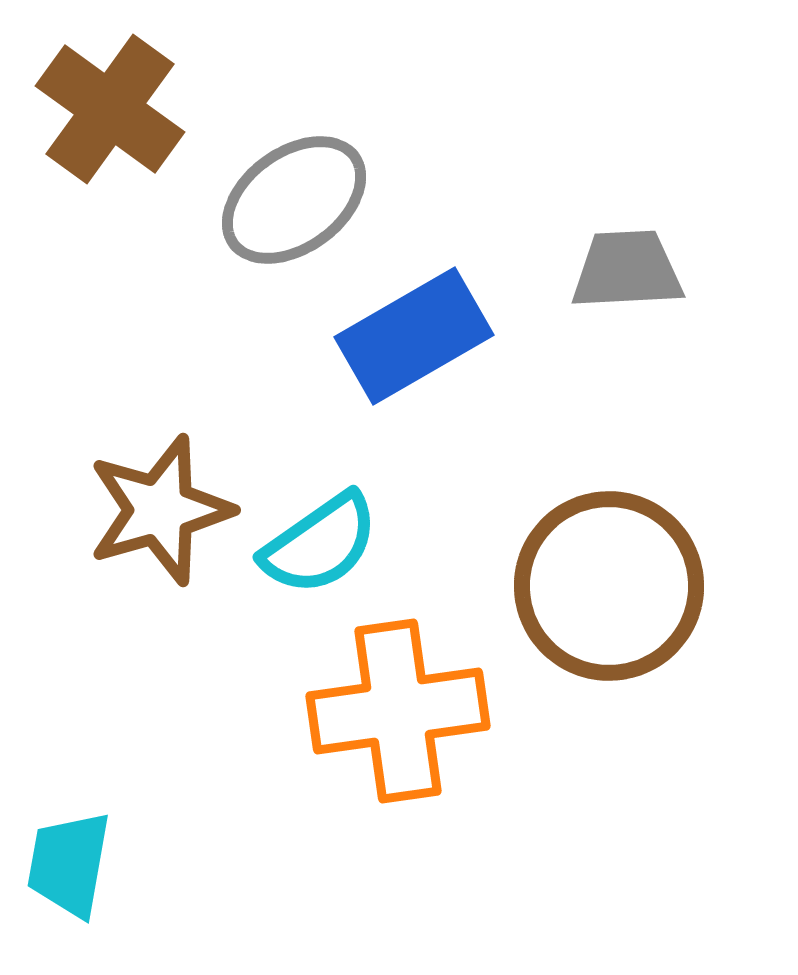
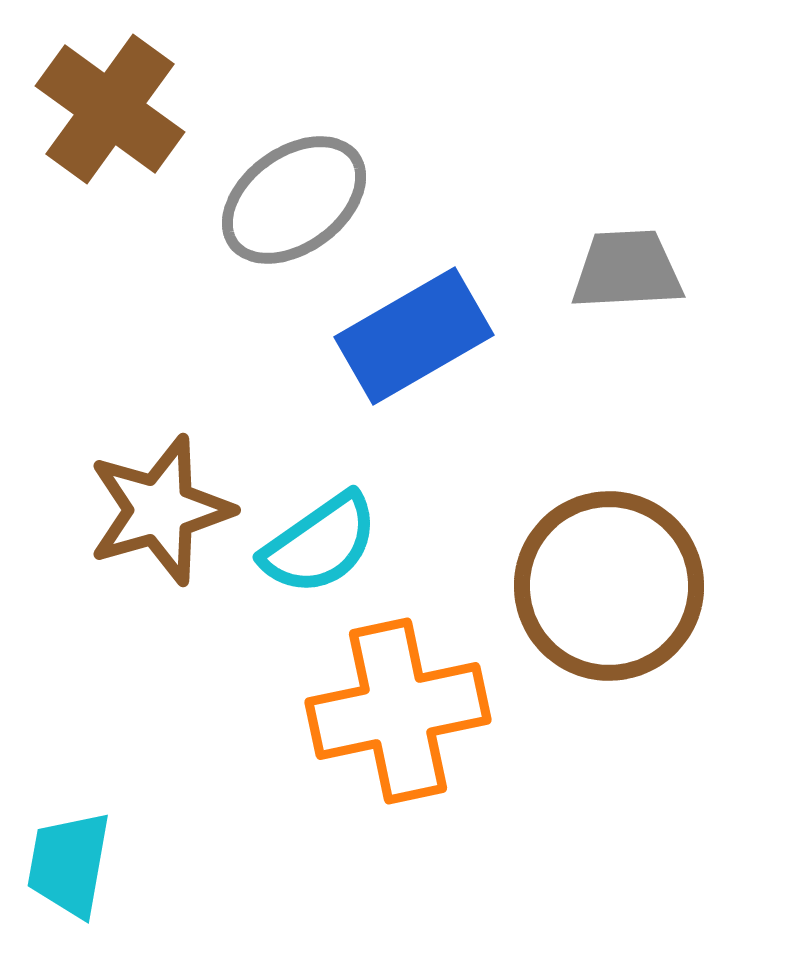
orange cross: rotated 4 degrees counterclockwise
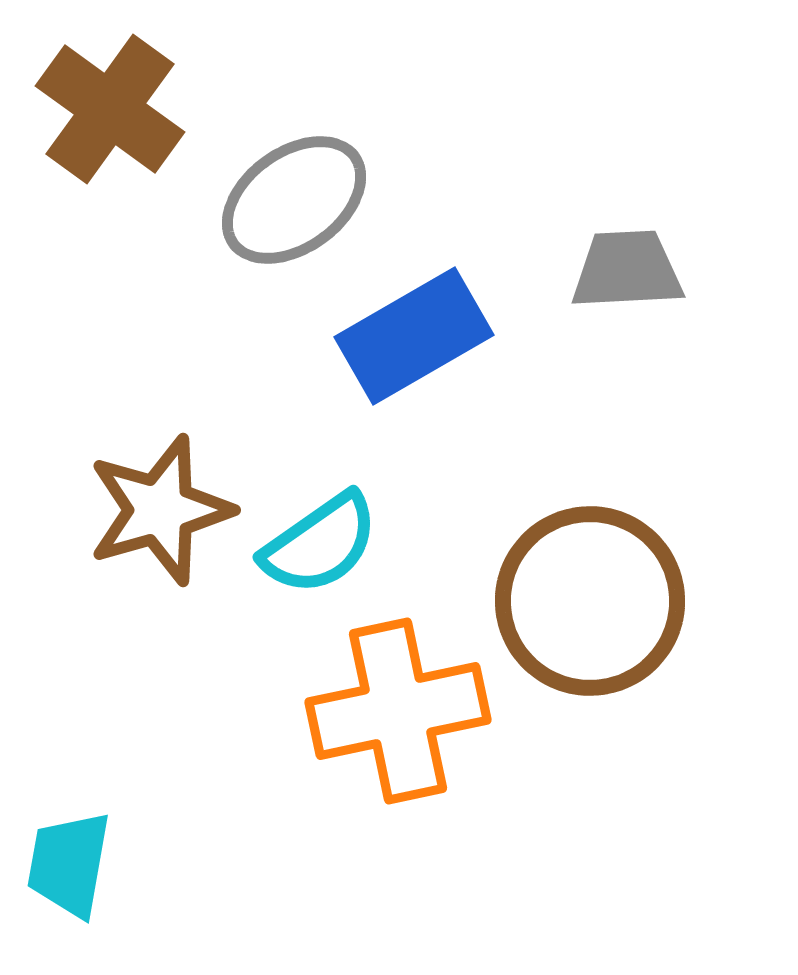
brown circle: moved 19 px left, 15 px down
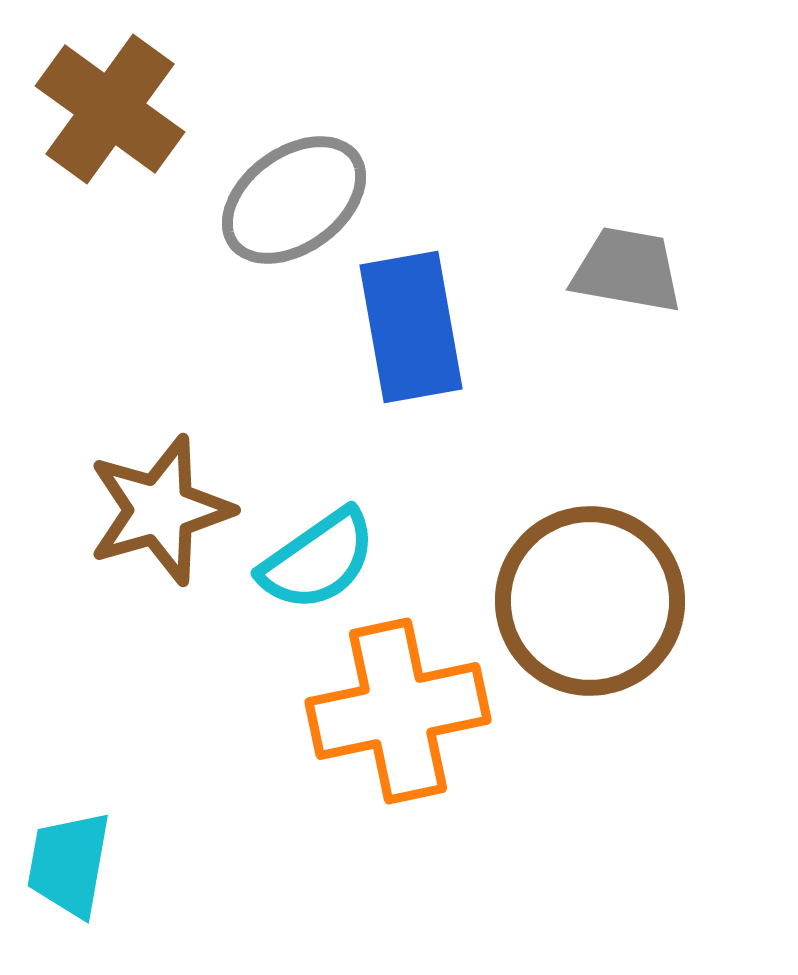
gray trapezoid: rotated 13 degrees clockwise
blue rectangle: moved 3 px left, 9 px up; rotated 70 degrees counterclockwise
cyan semicircle: moved 2 px left, 16 px down
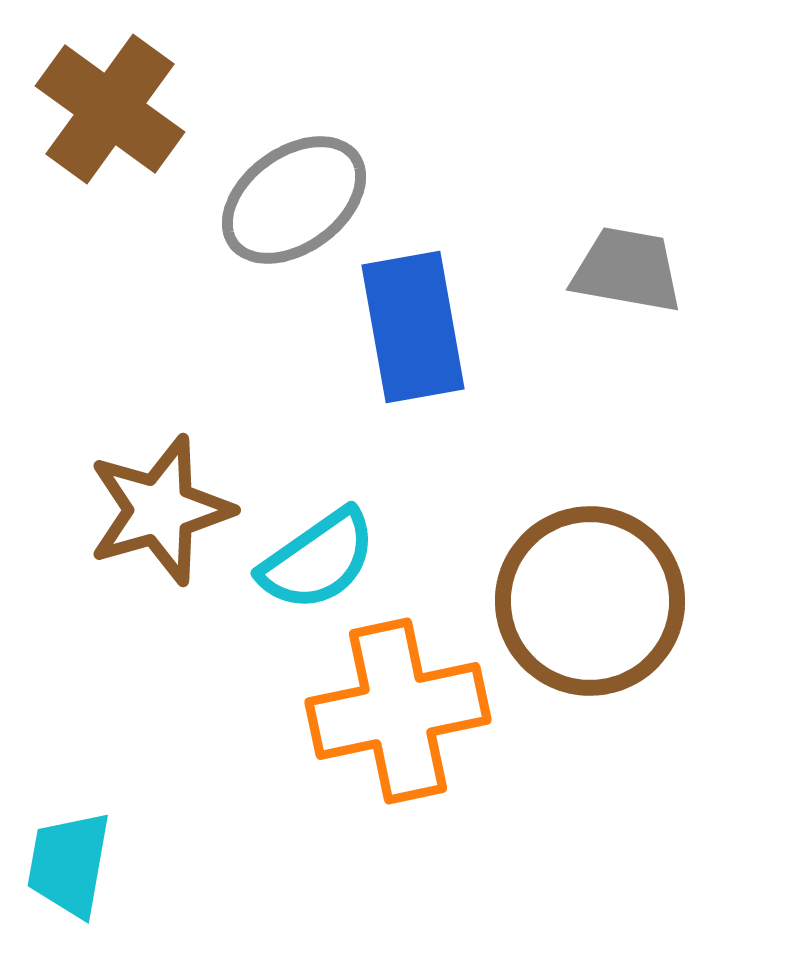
blue rectangle: moved 2 px right
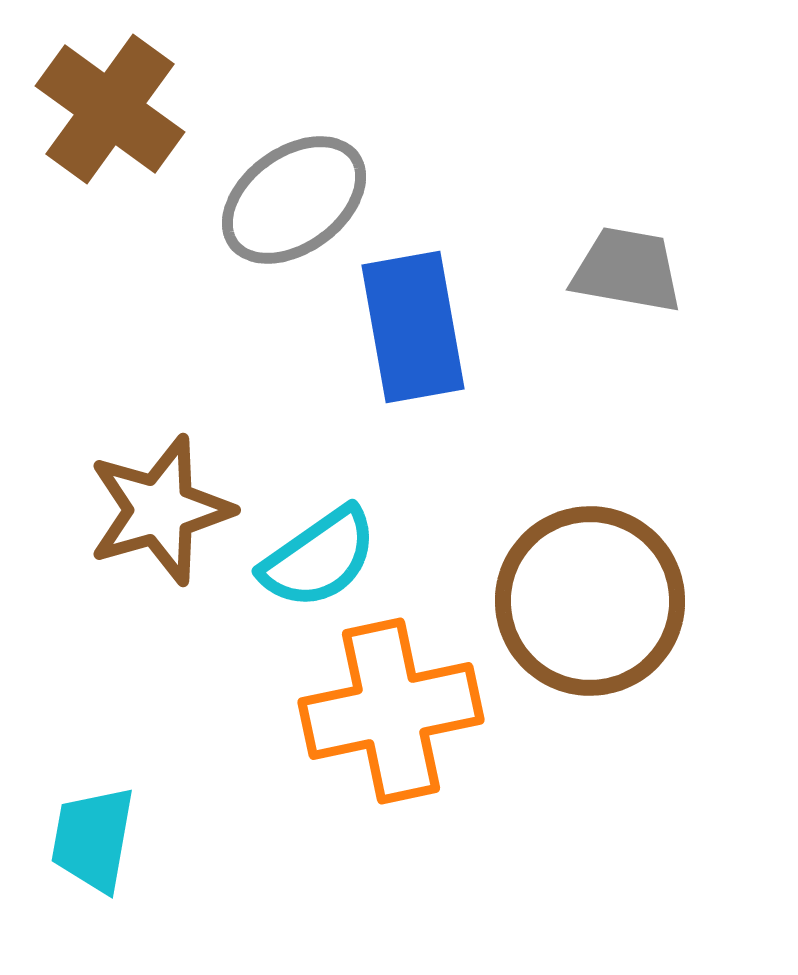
cyan semicircle: moved 1 px right, 2 px up
orange cross: moved 7 px left
cyan trapezoid: moved 24 px right, 25 px up
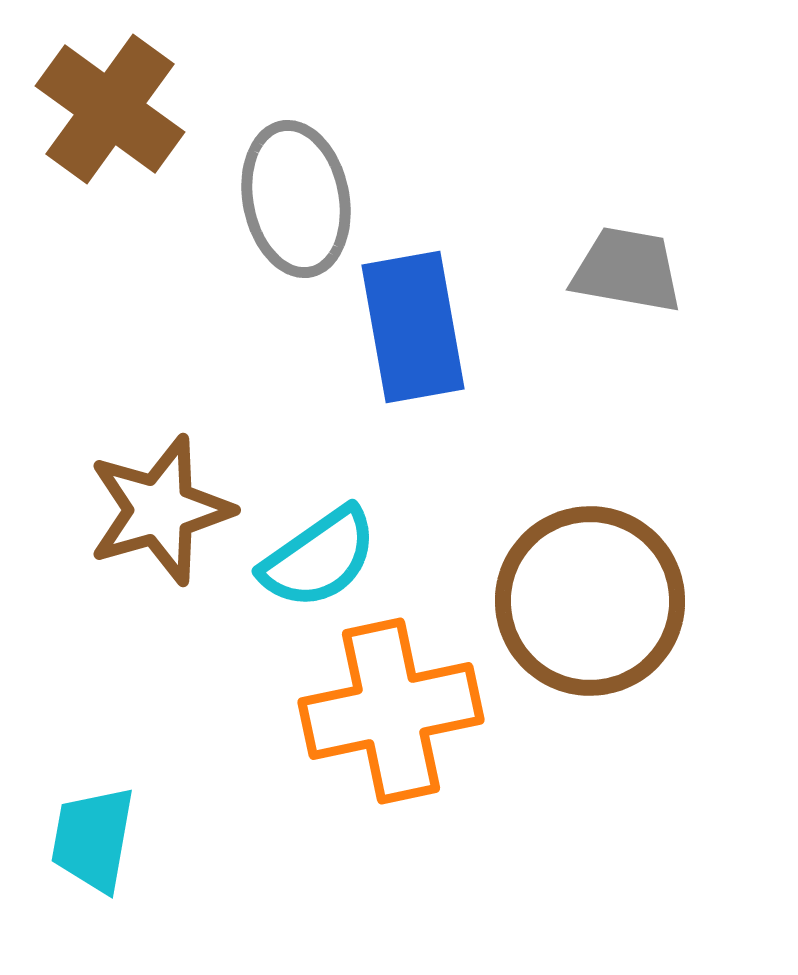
gray ellipse: moved 2 px right, 1 px up; rotated 65 degrees counterclockwise
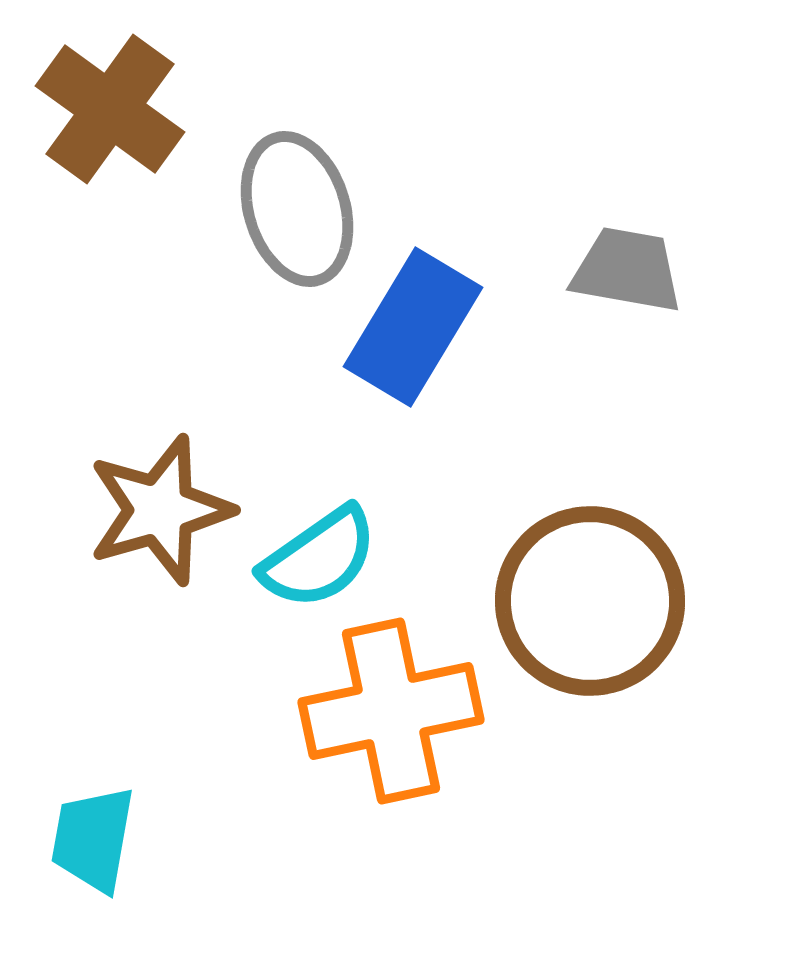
gray ellipse: moved 1 px right, 10 px down; rotated 6 degrees counterclockwise
blue rectangle: rotated 41 degrees clockwise
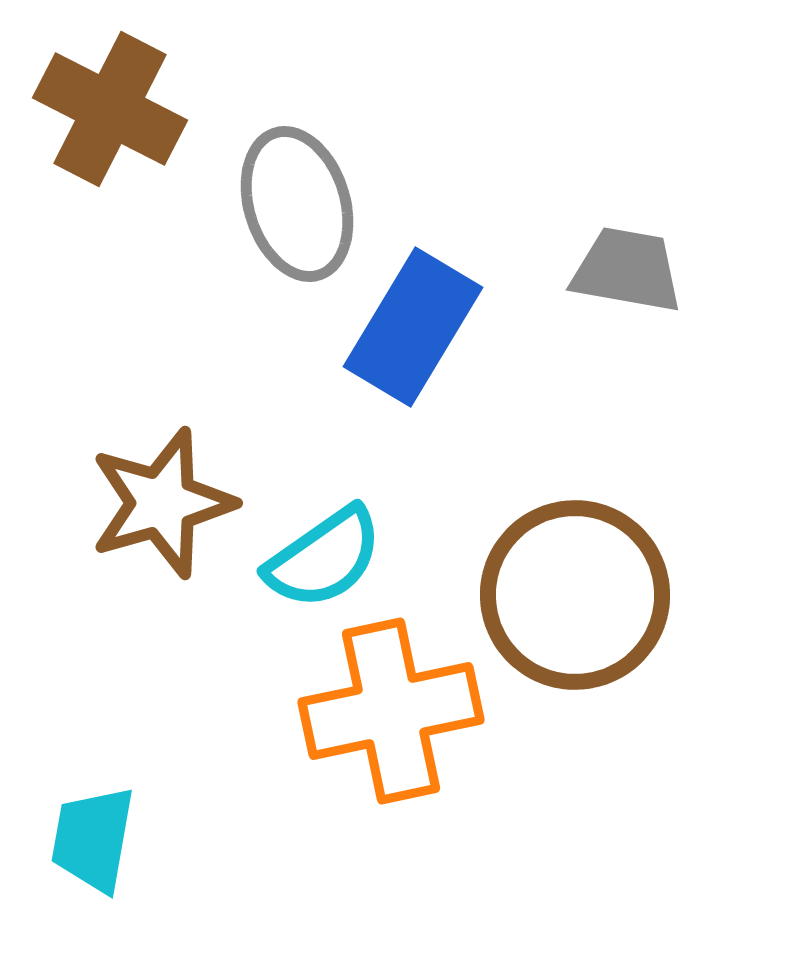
brown cross: rotated 9 degrees counterclockwise
gray ellipse: moved 5 px up
brown star: moved 2 px right, 7 px up
cyan semicircle: moved 5 px right
brown circle: moved 15 px left, 6 px up
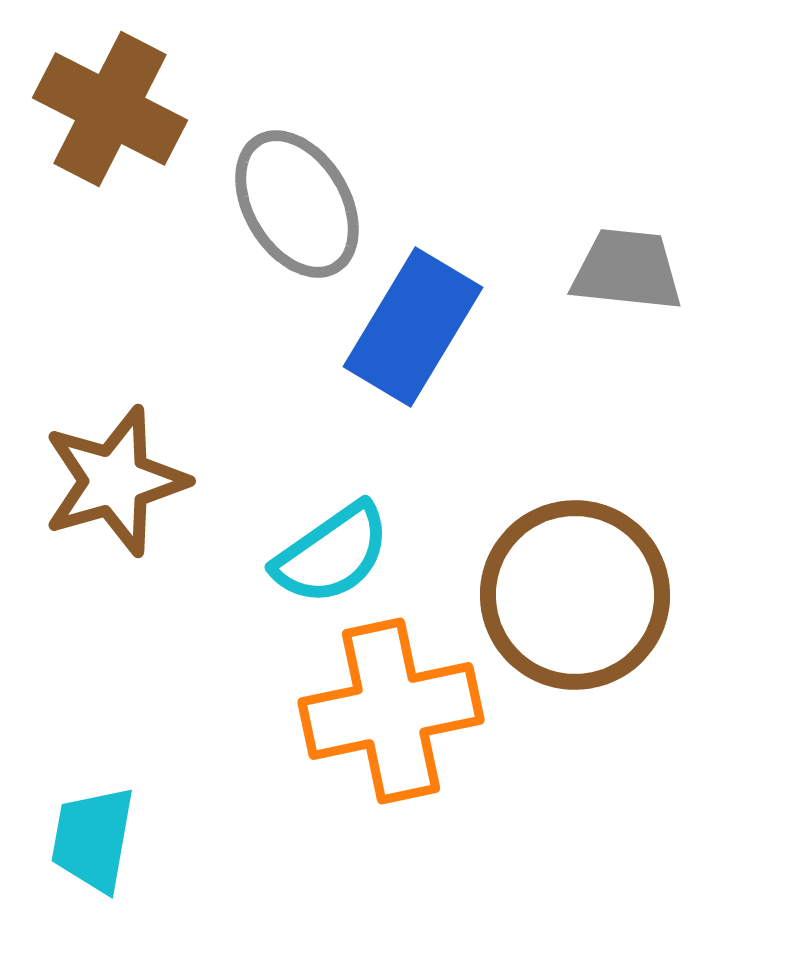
gray ellipse: rotated 14 degrees counterclockwise
gray trapezoid: rotated 4 degrees counterclockwise
brown star: moved 47 px left, 22 px up
cyan semicircle: moved 8 px right, 4 px up
